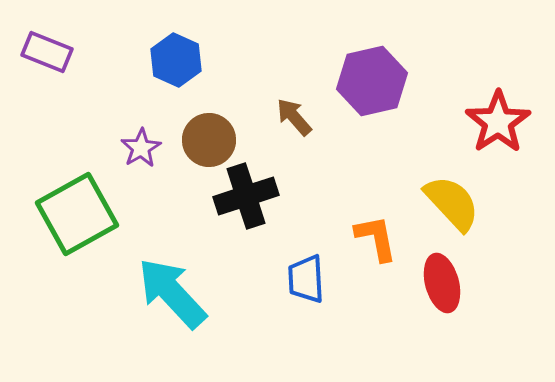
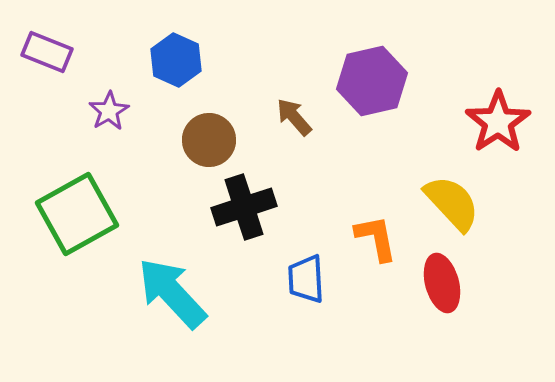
purple star: moved 32 px left, 37 px up
black cross: moved 2 px left, 11 px down
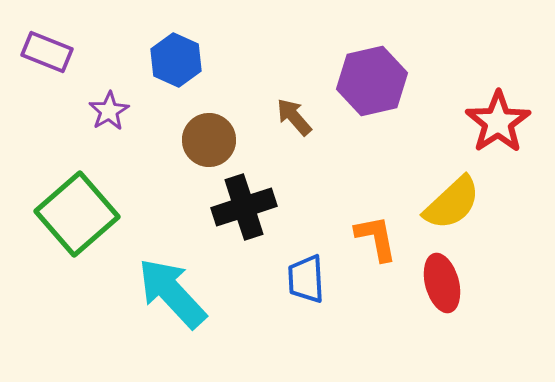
yellow semicircle: rotated 90 degrees clockwise
green square: rotated 12 degrees counterclockwise
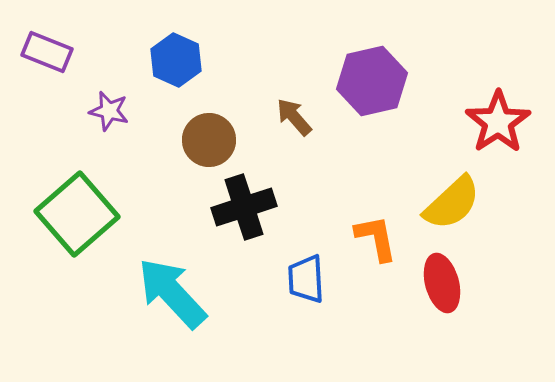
purple star: rotated 27 degrees counterclockwise
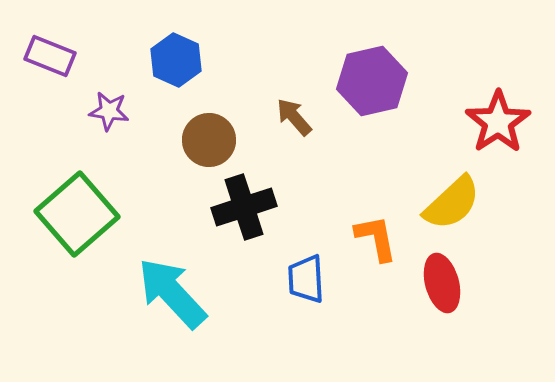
purple rectangle: moved 3 px right, 4 px down
purple star: rotated 6 degrees counterclockwise
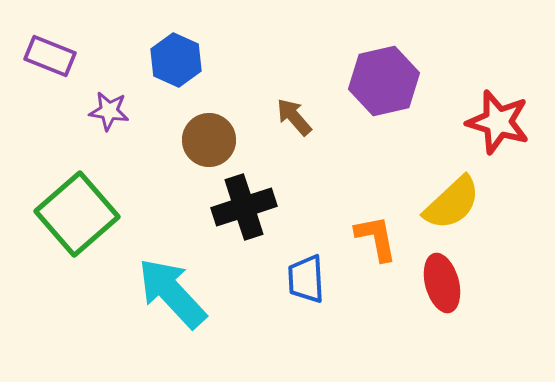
purple hexagon: moved 12 px right
red star: rotated 22 degrees counterclockwise
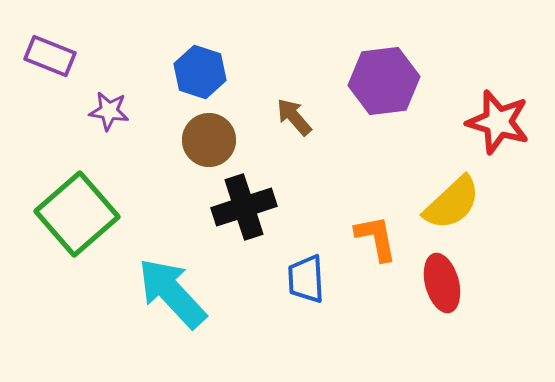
blue hexagon: moved 24 px right, 12 px down; rotated 6 degrees counterclockwise
purple hexagon: rotated 6 degrees clockwise
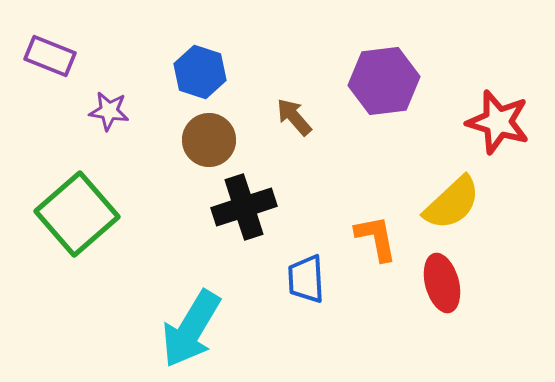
cyan arrow: moved 19 px right, 36 px down; rotated 106 degrees counterclockwise
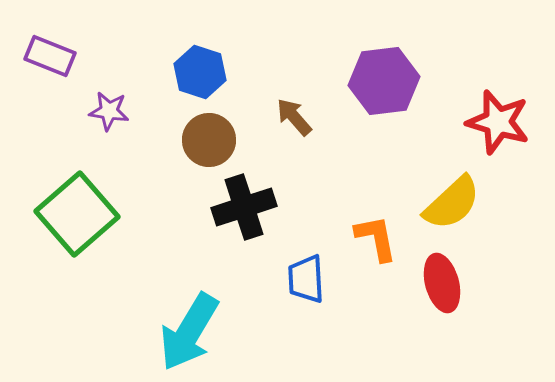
cyan arrow: moved 2 px left, 3 px down
